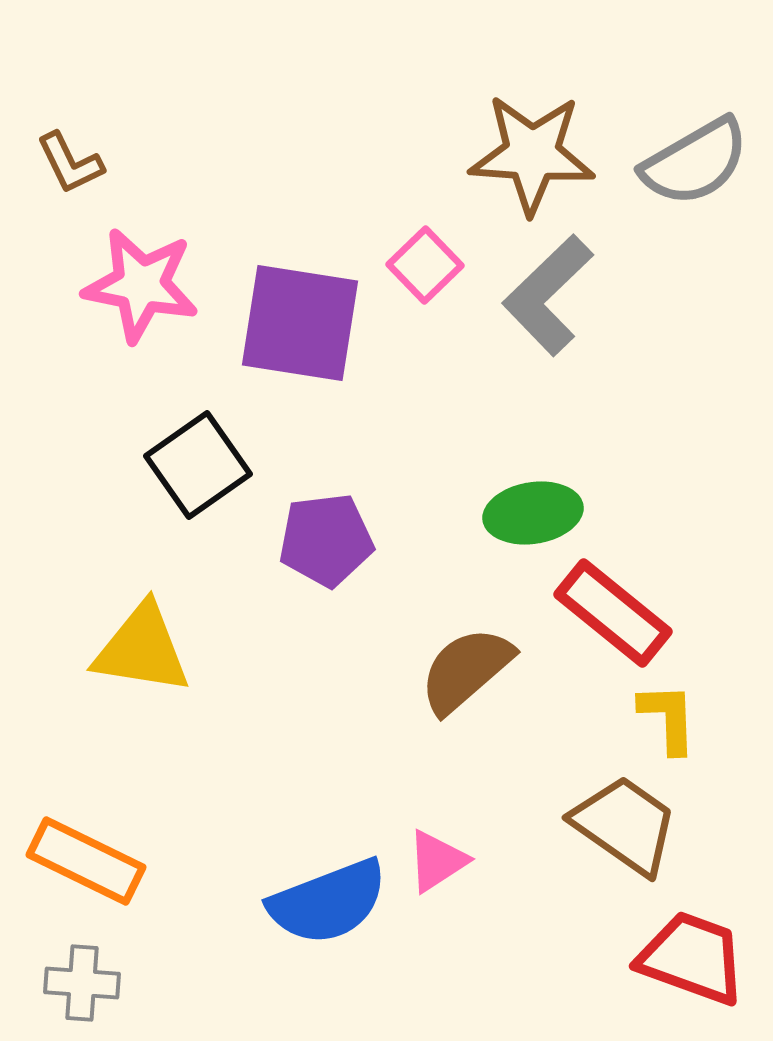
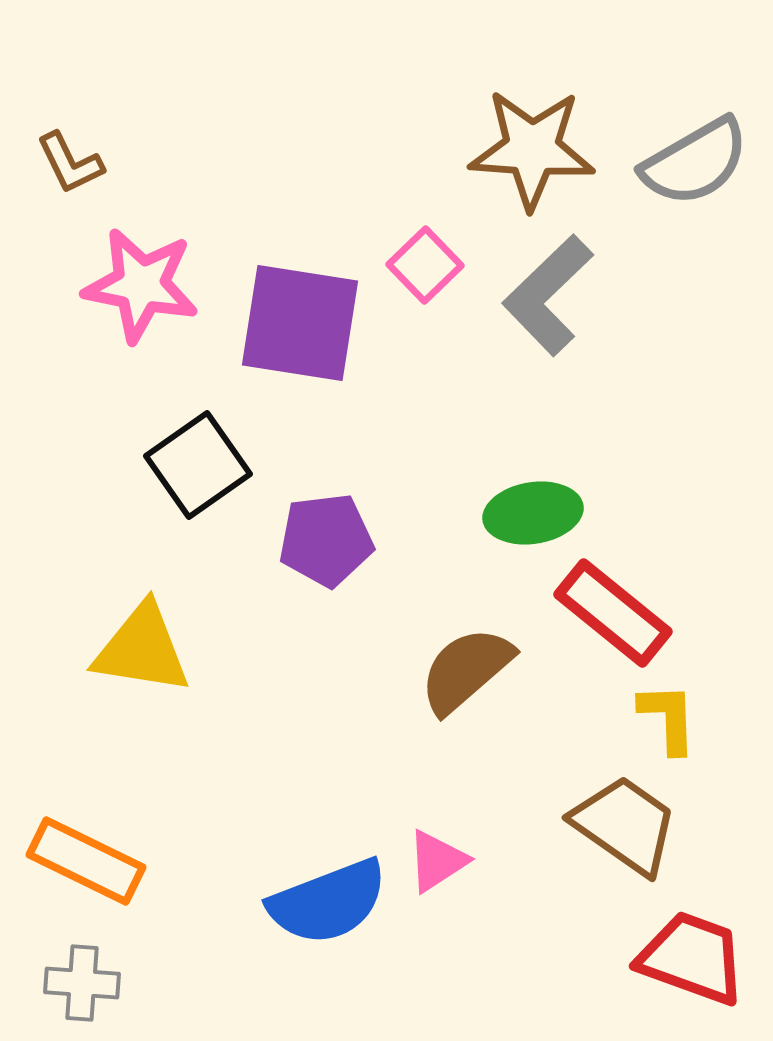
brown star: moved 5 px up
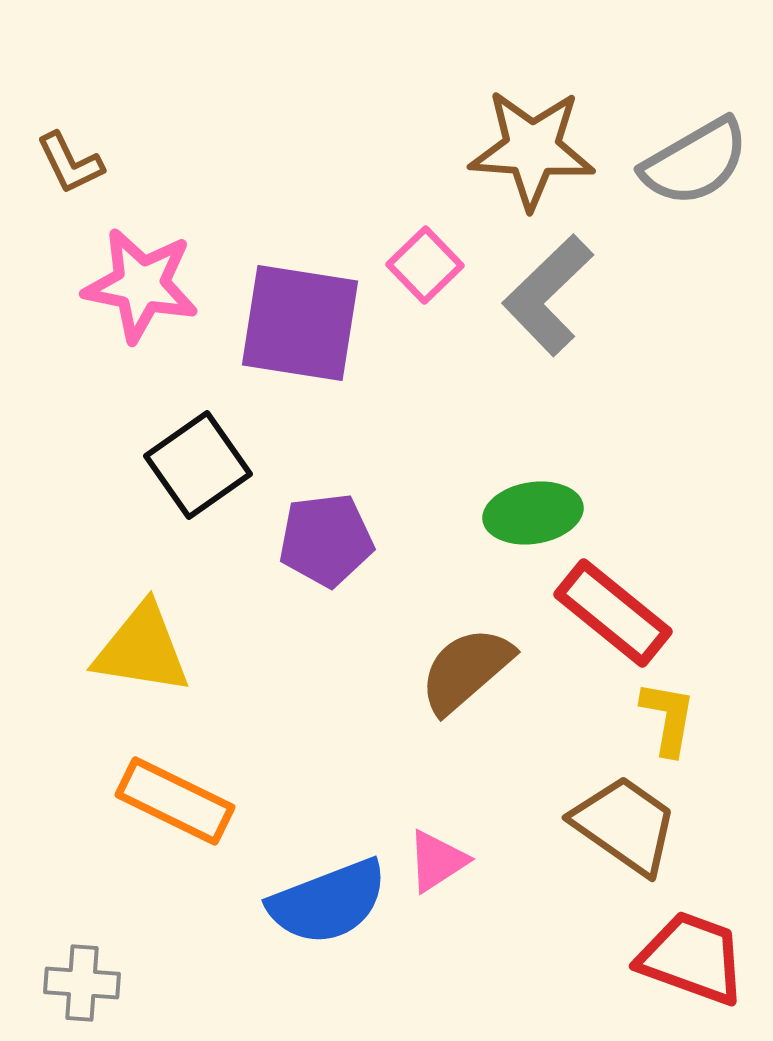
yellow L-shape: rotated 12 degrees clockwise
orange rectangle: moved 89 px right, 60 px up
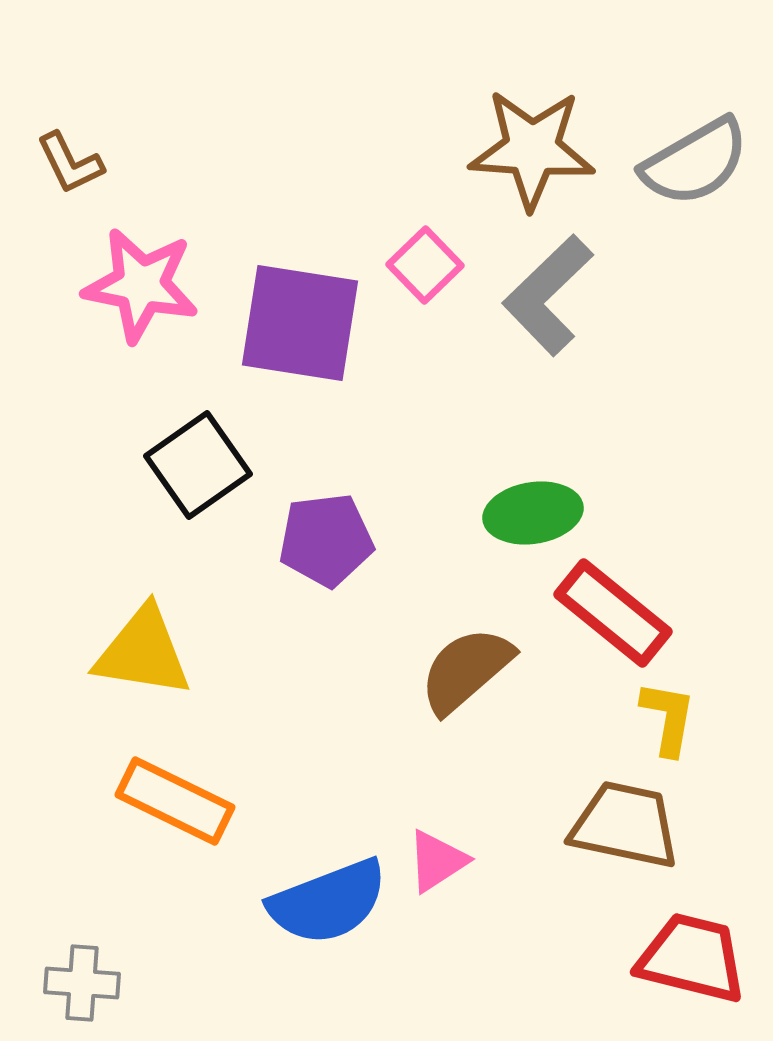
yellow triangle: moved 1 px right, 3 px down
brown trapezoid: rotated 23 degrees counterclockwise
red trapezoid: rotated 6 degrees counterclockwise
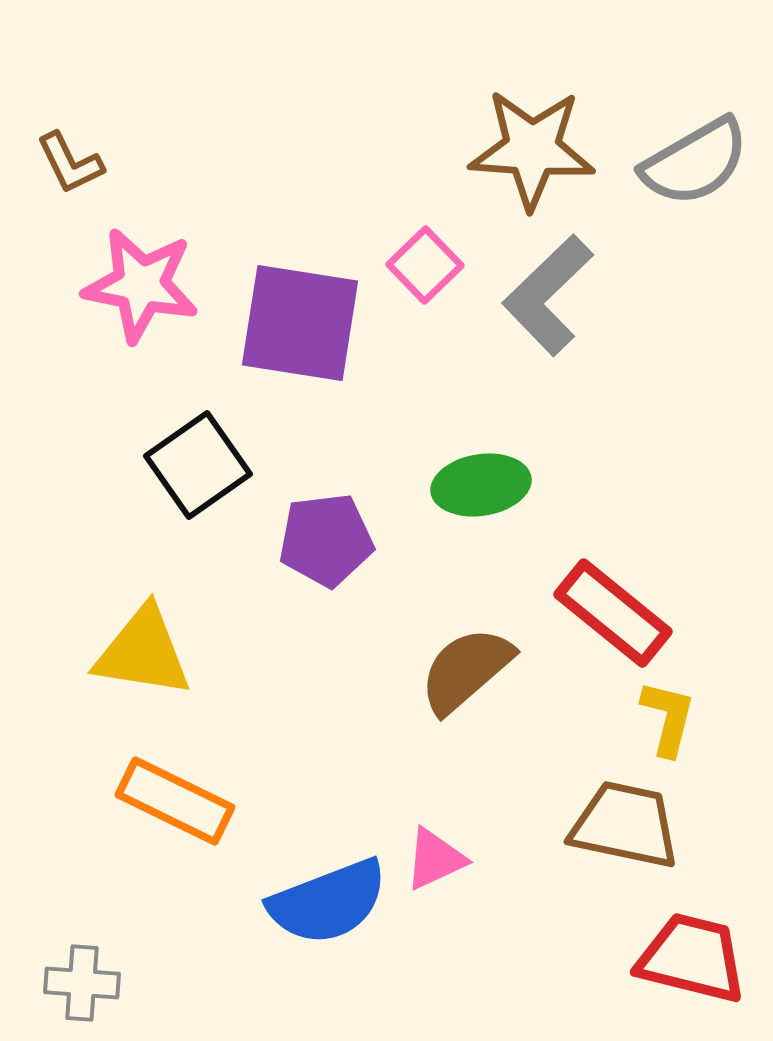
green ellipse: moved 52 px left, 28 px up
yellow L-shape: rotated 4 degrees clockwise
pink triangle: moved 2 px left, 2 px up; rotated 8 degrees clockwise
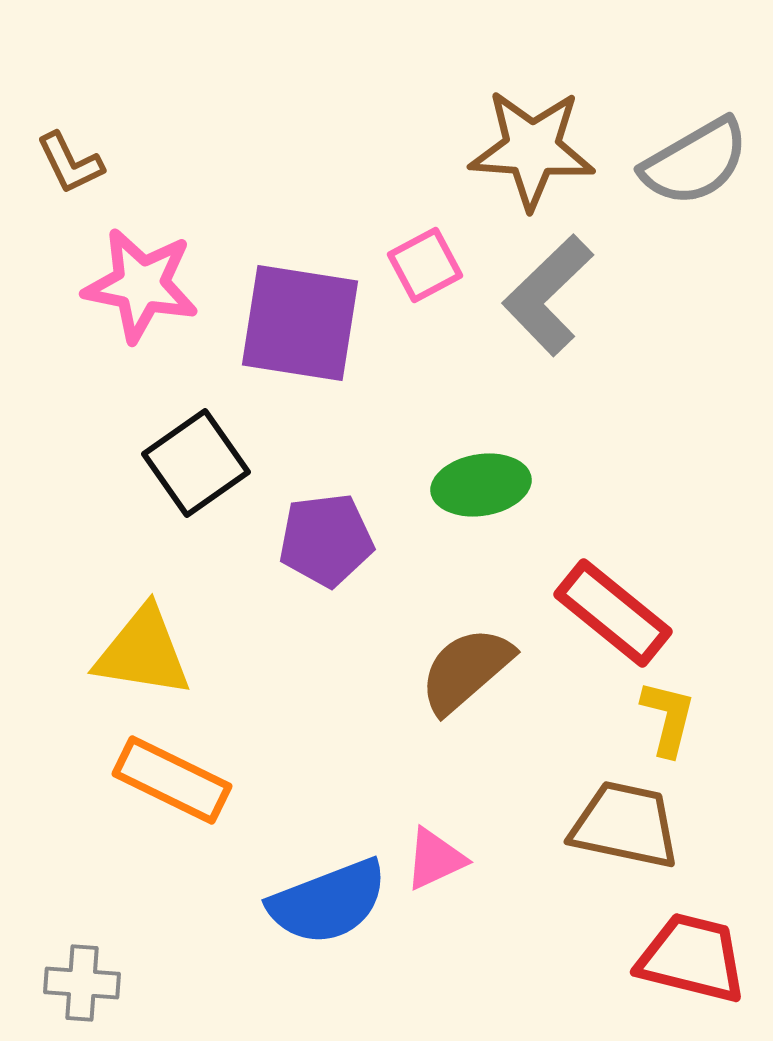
pink square: rotated 16 degrees clockwise
black square: moved 2 px left, 2 px up
orange rectangle: moved 3 px left, 21 px up
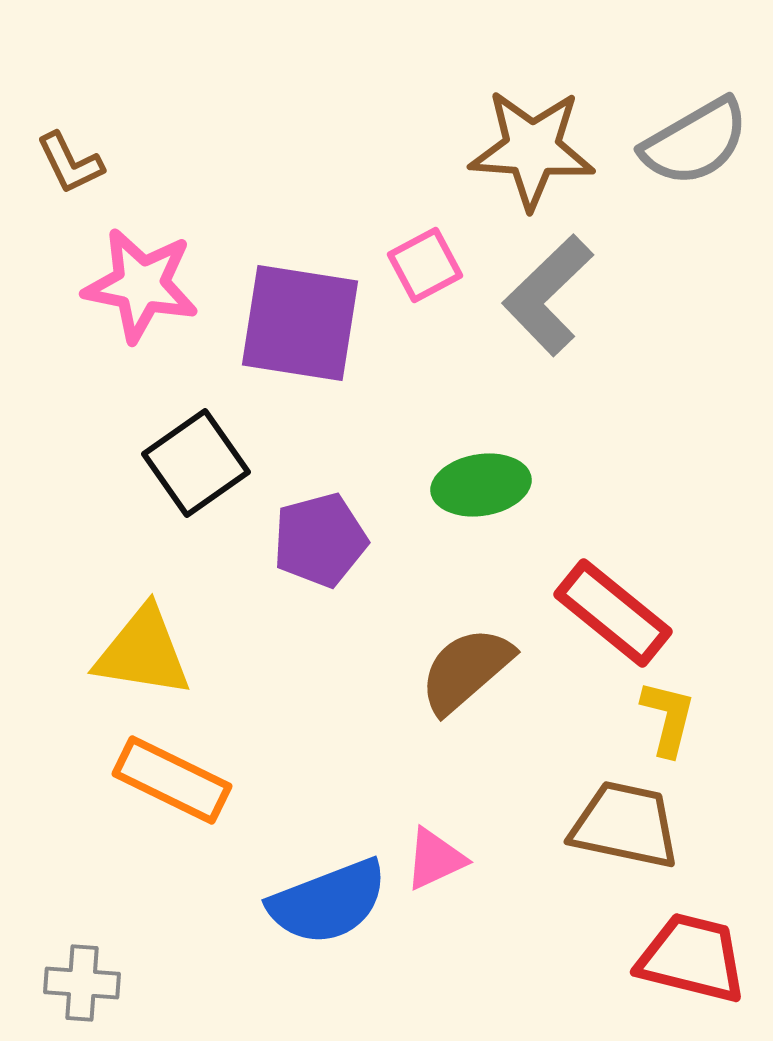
gray semicircle: moved 20 px up
purple pentagon: moved 6 px left; rotated 8 degrees counterclockwise
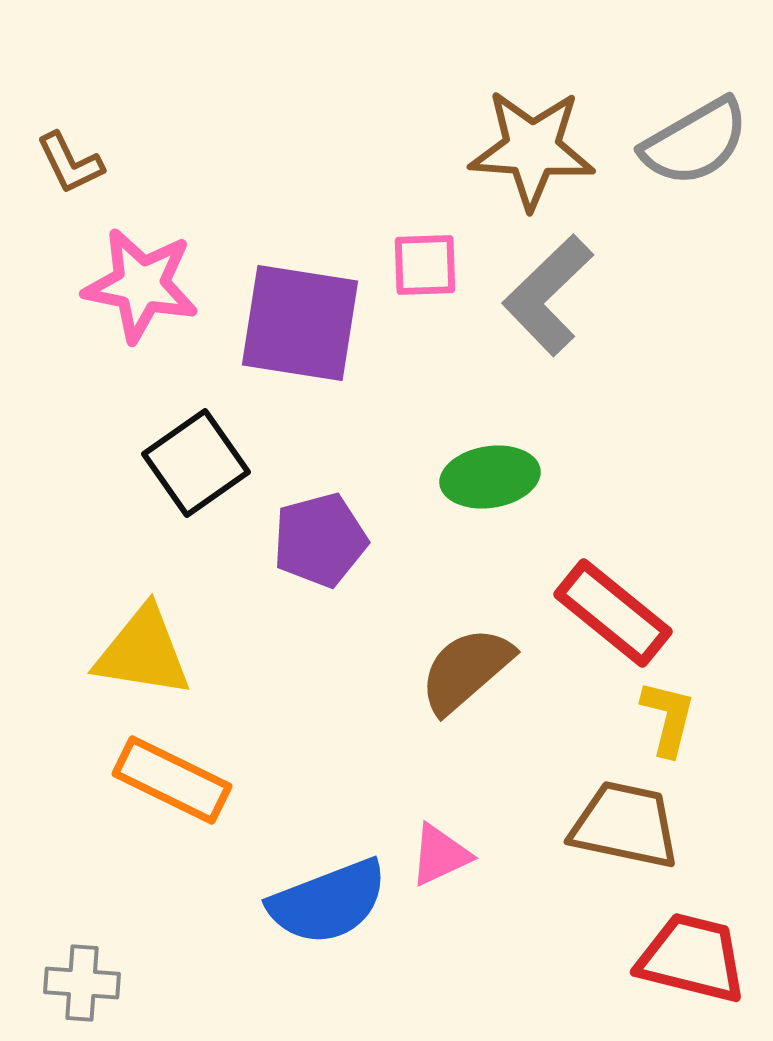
pink square: rotated 26 degrees clockwise
green ellipse: moved 9 px right, 8 px up
pink triangle: moved 5 px right, 4 px up
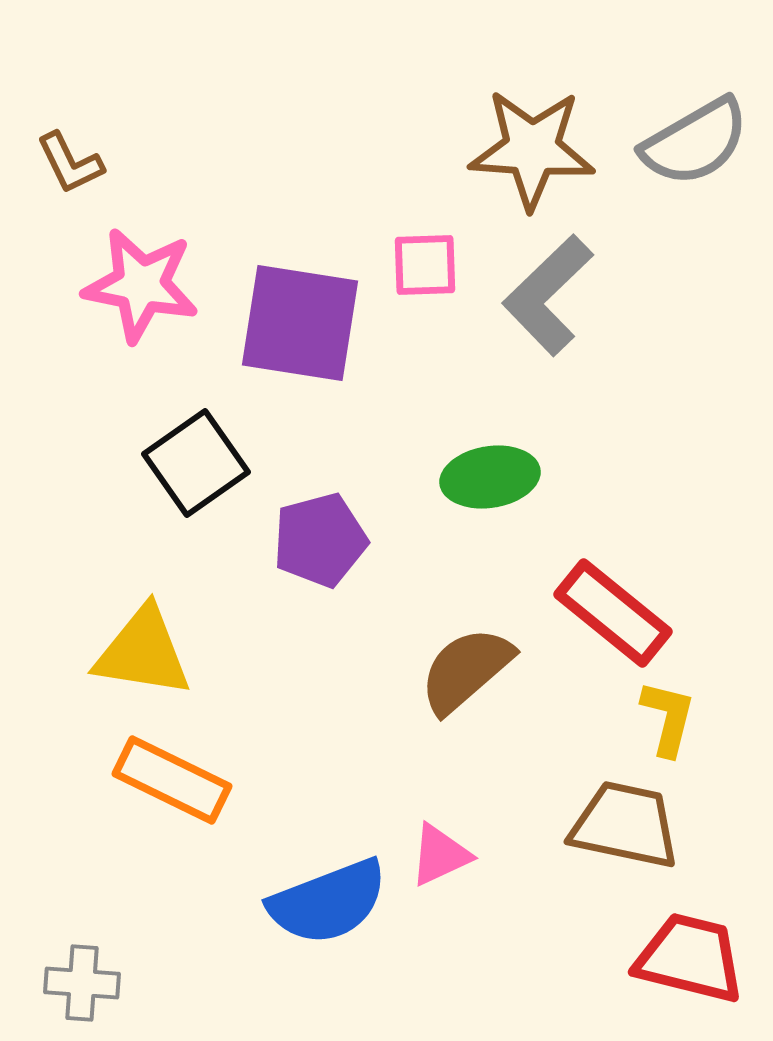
red trapezoid: moved 2 px left
